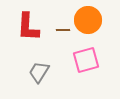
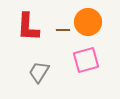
orange circle: moved 2 px down
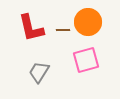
red L-shape: moved 3 px right, 1 px down; rotated 16 degrees counterclockwise
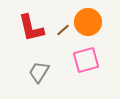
brown line: rotated 40 degrees counterclockwise
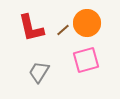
orange circle: moved 1 px left, 1 px down
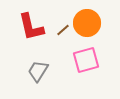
red L-shape: moved 1 px up
gray trapezoid: moved 1 px left, 1 px up
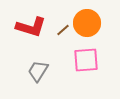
red L-shape: rotated 60 degrees counterclockwise
pink square: rotated 12 degrees clockwise
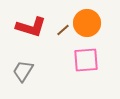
gray trapezoid: moved 15 px left
